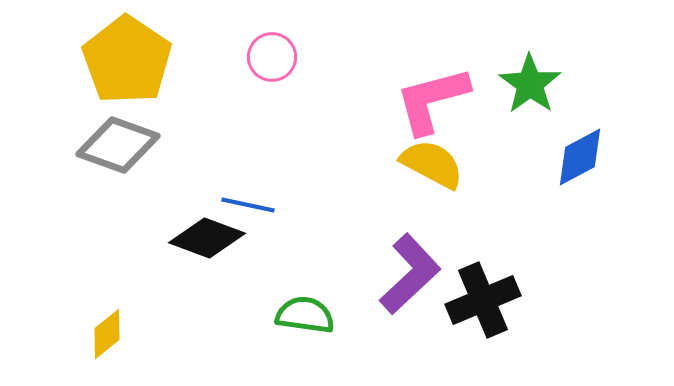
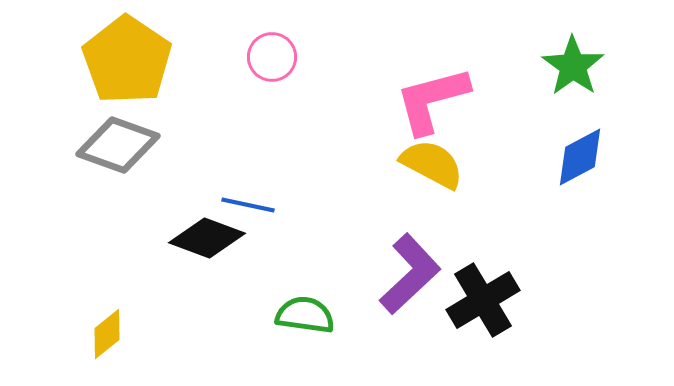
green star: moved 43 px right, 18 px up
black cross: rotated 8 degrees counterclockwise
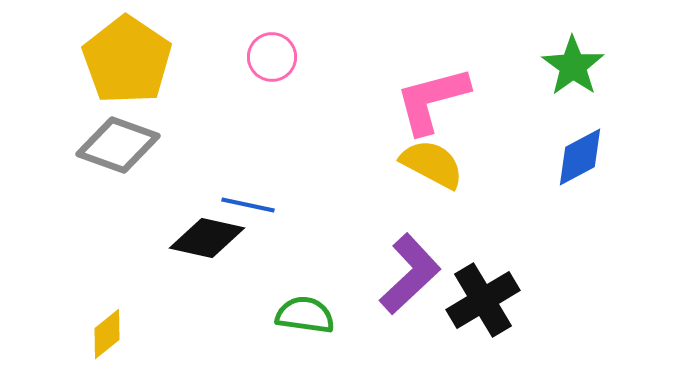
black diamond: rotated 8 degrees counterclockwise
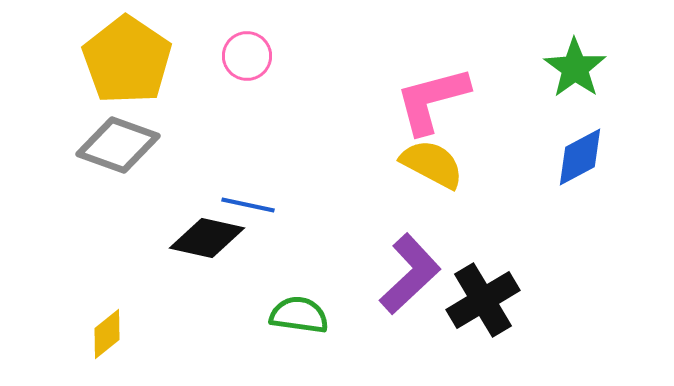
pink circle: moved 25 px left, 1 px up
green star: moved 2 px right, 2 px down
green semicircle: moved 6 px left
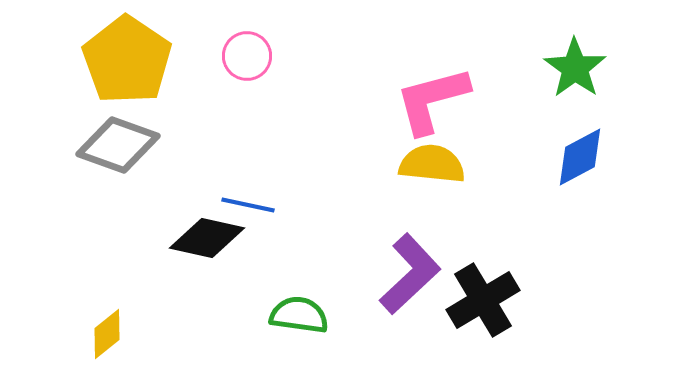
yellow semicircle: rotated 22 degrees counterclockwise
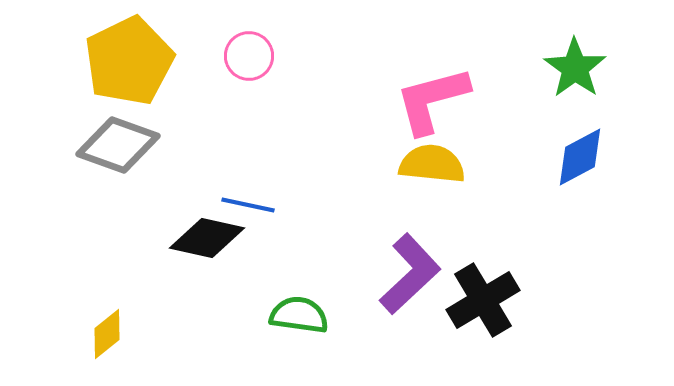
pink circle: moved 2 px right
yellow pentagon: moved 2 px right, 1 px down; rotated 12 degrees clockwise
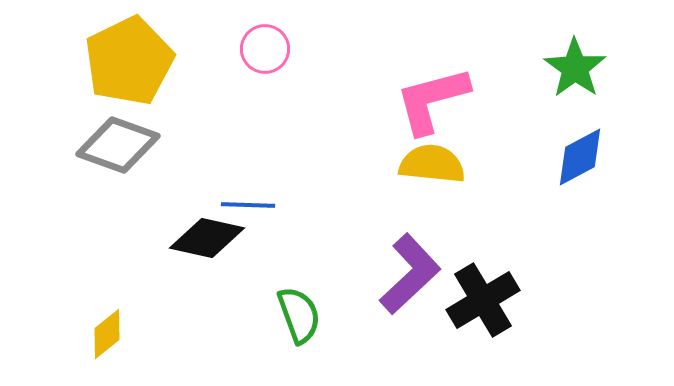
pink circle: moved 16 px right, 7 px up
blue line: rotated 10 degrees counterclockwise
green semicircle: rotated 62 degrees clockwise
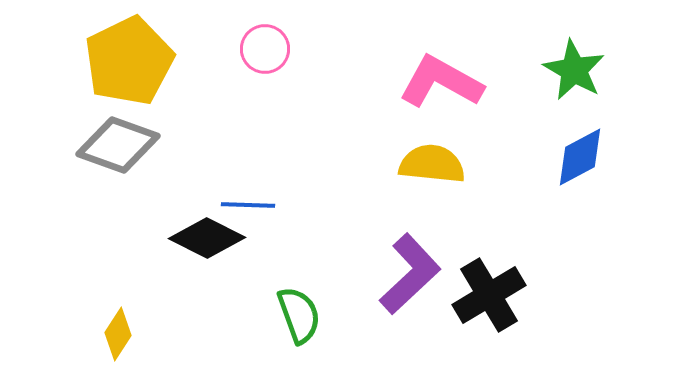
green star: moved 1 px left, 2 px down; rotated 6 degrees counterclockwise
pink L-shape: moved 9 px right, 18 px up; rotated 44 degrees clockwise
black diamond: rotated 14 degrees clockwise
black cross: moved 6 px right, 5 px up
yellow diamond: moved 11 px right; rotated 18 degrees counterclockwise
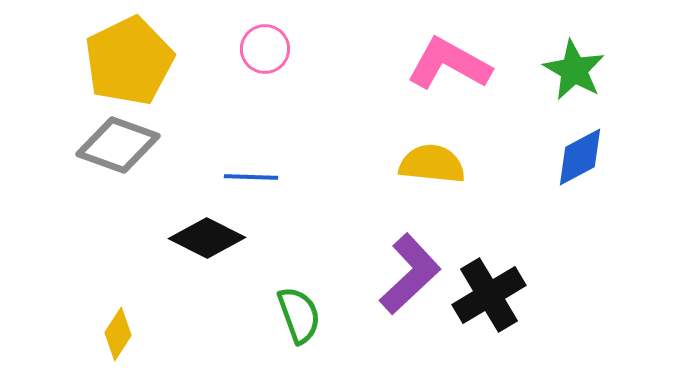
pink L-shape: moved 8 px right, 18 px up
blue line: moved 3 px right, 28 px up
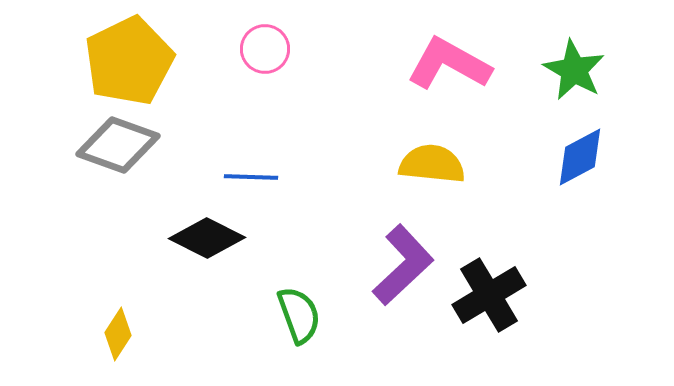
purple L-shape: moved 7 px left, 9 px up
